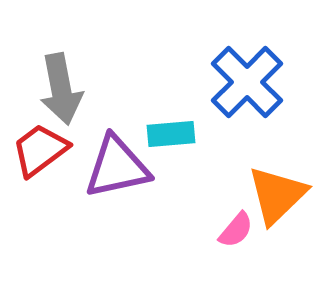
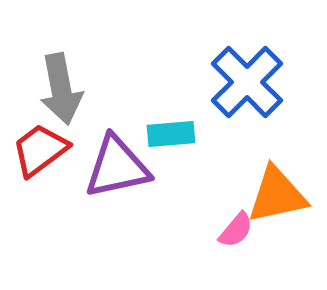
orange triangle: rotated 32 degrees clockwise
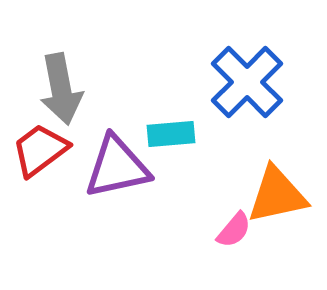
pink semicircle: moved 2 px left
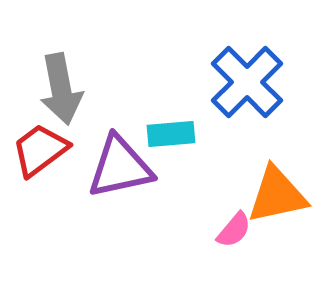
purple triangle: moved 3 px right
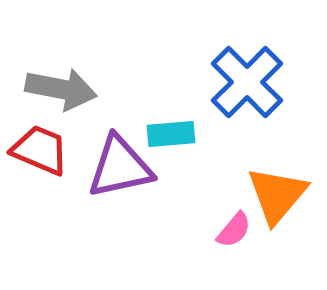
gray arrow: rotated 68 degrees counterclockwise
red trapezoid: rotated 60 degrees clockwise
orange triangle: rotated 38 degrees counterclockwise
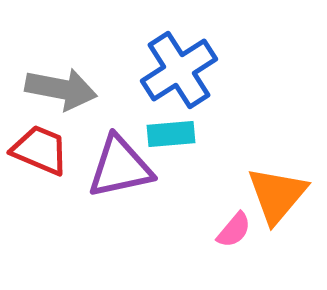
blue cross: moved 68 px left, 12 px up; rotated 12 degrees clockwise
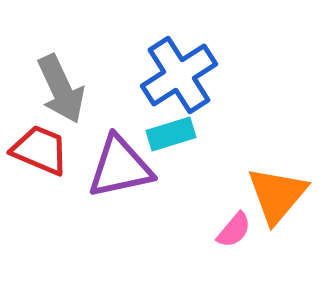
blue cross: moved 5 px down
gray arrow: rotated 54 degrees clockwise
cyan rectangle: rotated 12 degrees counterclockwise
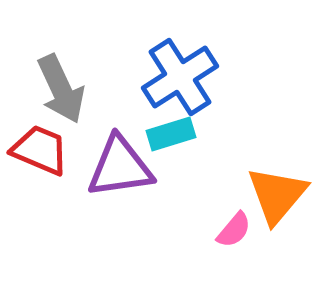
blue cross: moved 1 px right, 2 px down
purple triangle: rotated 4 degrees clockwise
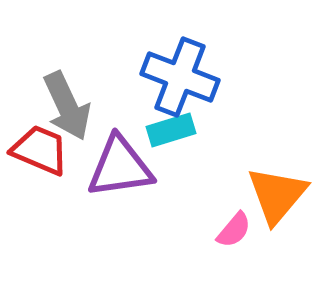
blue cross: rotated 36 degrees counterclockwise
gray arrow: moved 6 px right, 17 px down
cyan rectangle: moved 4 px up
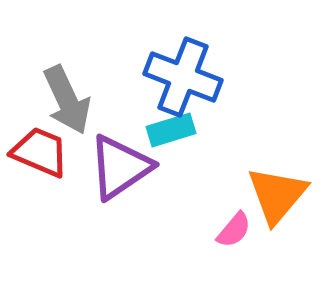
blue cross: moved 3 px right
gray arrow: moved 6 px up
red trapezoid: moved 2 px down
purple triangle: rotated 26 degrees counterclockwise
